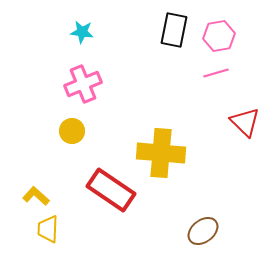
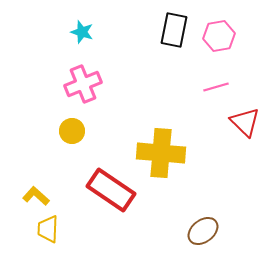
cyan star: rotated 10 degrees clockwise
pink line: moved 14 px down
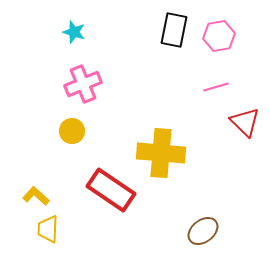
cyan star: moved 8 px left
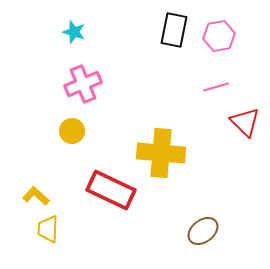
red rectangle: rotated 9 degrees counterclockwise
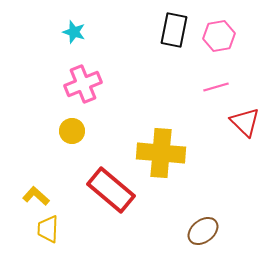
red rectangle: rotated 15 degrees clockwise
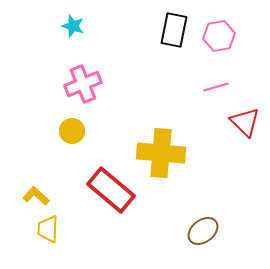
cyan star: moved 1 px left, 6 px up
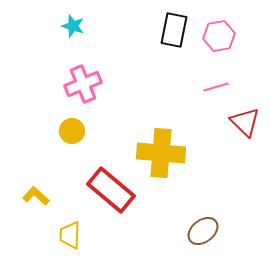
yellow trapezoid: moved 22 px right, 6 px down
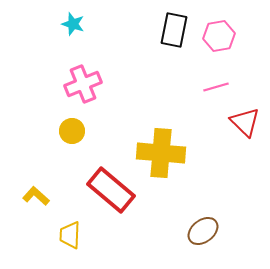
cyan star: moved 2 px up
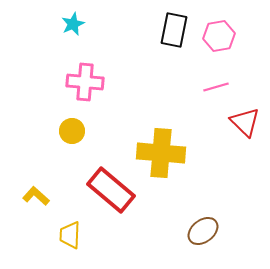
cyan star: rotated 30 degrees clockwise
pink cross: moved 2 px right, 2 px up; rotated 27 degrees clockwise
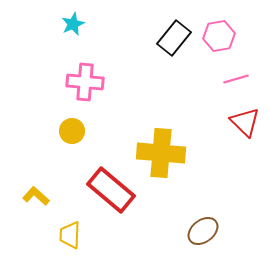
black rectangle: moved 8 px down; rotated 28 degrees clockwise
pink line: moved 20 px right, 8 px up
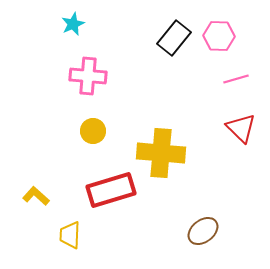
pink hexagon: rotated 12 degrees clockwise
pink cross: moved 3 px right, 6 px up
red triangle: moved 4 px left, 6 px down
yellow circle: moved 21 px right
red rectangle: rotated 57 degrees counterclockwise
